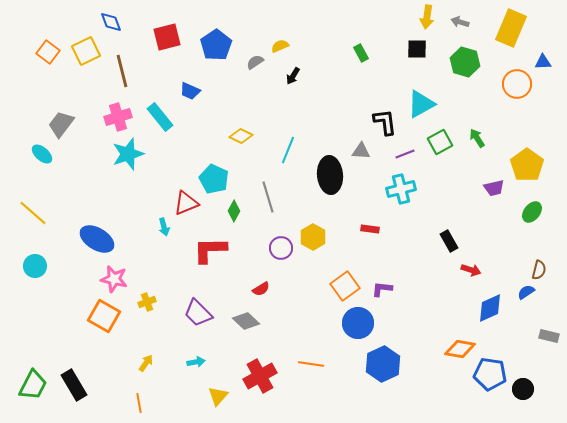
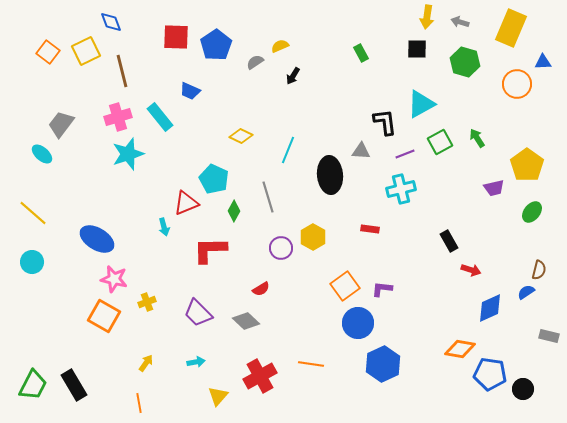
red square at (167, 37): moved 9 px right; rotated 16 degrees clockwise
cyan circle at (35, 266): moved 3 px left, 4 px up
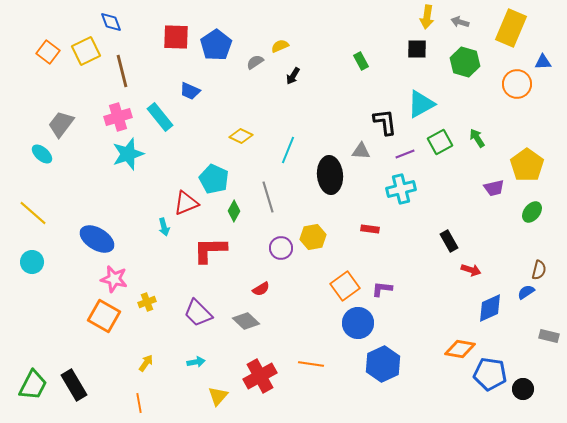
green rectangle at (361, 53): moved 8 px down
yellow hexagon at (313, 237): rotated 20 degrees clockwise
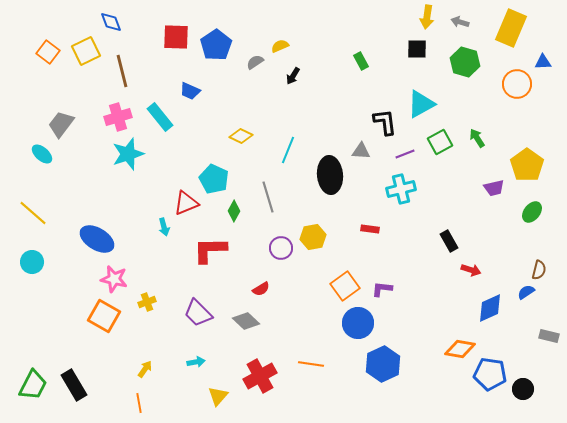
yellow arrow at (146, 363): moved 1 px left, 6 px down
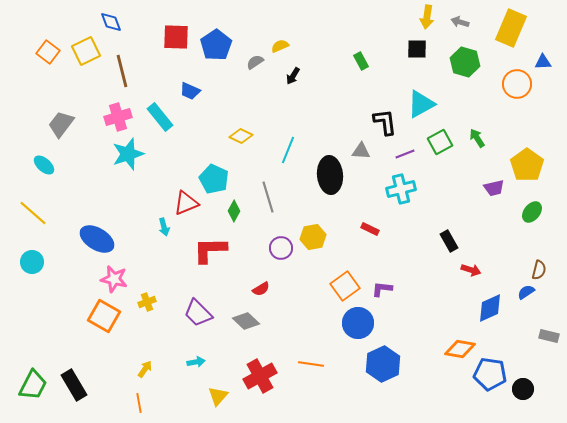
cyan ellipse at (42, 154): moved 2 px right, 11 px down
red rectangle at (370, 229): rotated 18 degrees clockwise
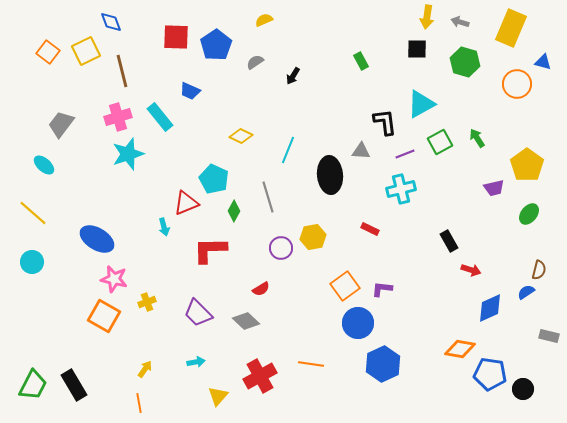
yellow semicircle at (280, 46): moved 16 px left, 26 px up
blue triangle at (543, 62): rotated 18 degrees clockwise
green ellipse at (532, 212): moved 3 px left, 2 px down
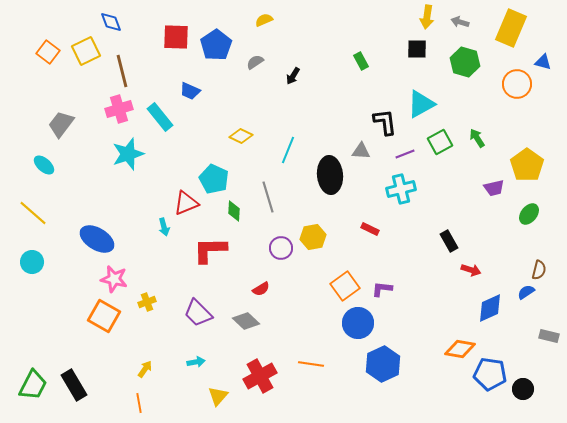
pink cross at (118, 117): moved 1 px right, 8 px up
green diamond at (234, 211): rotated 25 degrees counterclockwise
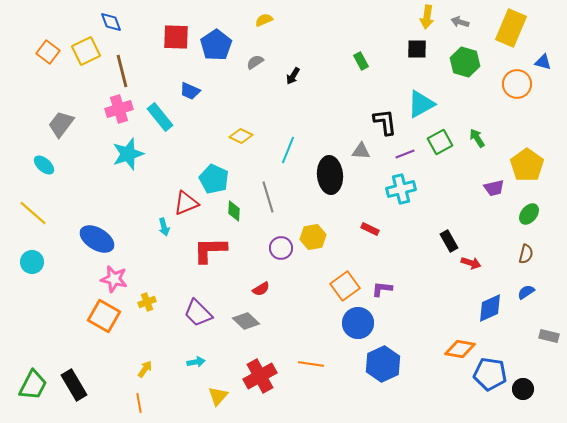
red arrow at (471, 270): moved 7 px up
brown semicircle at (539, 270): moved 13 px left, 16 px up
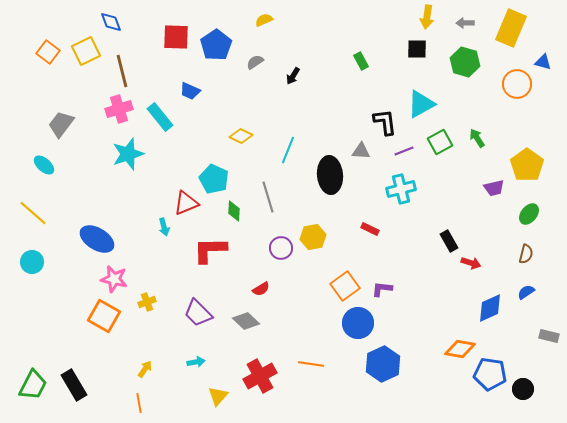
gray arrow at (460, 22): moved 5 px right, 1 px down; rotated 18 degrees counterclockwise
purple line at (405, 154): moved 1 px left, 3 px up
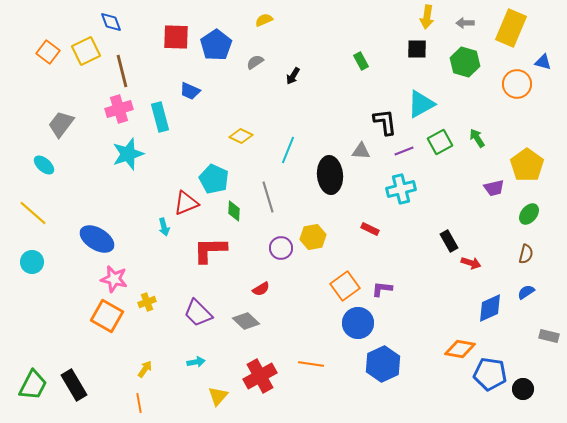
cyan rectangle at (160, 117): rotated 24 degrees clockwise
orange square at (104, 316): moved 3 px right
